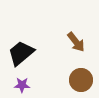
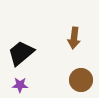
brown arrow: moved 2 px left, 4 px up; rotated 45 degrees clockwise
purple star: moved 2 px left
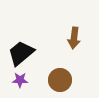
brown circle: moved 21 px left
purple star: moved 5 px up
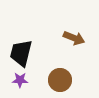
brown arrow: rotated 75 degrees counterclockwise
black trapezoid: rotated 36 degrees counterclockwise
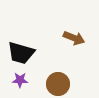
black trapezoid: rotated 88 degrees counterclockwise
brown circle: moved 2 px left, 4 px down
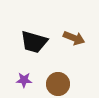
black trapezoid: moved 13 px right, 11 px up
purple star: moved 4 px right
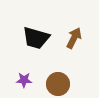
brown arrow: rotated 85 degrees counterclockwise
black trapezoid: moved 2 px right, 4 px up
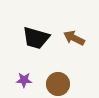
brown arrow: rotated 90 degrees counterclockwise
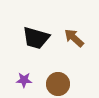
brown arrow: rotated 15 degrees clockwise
